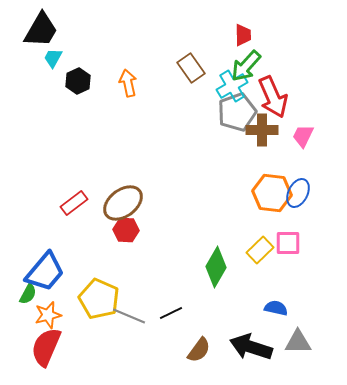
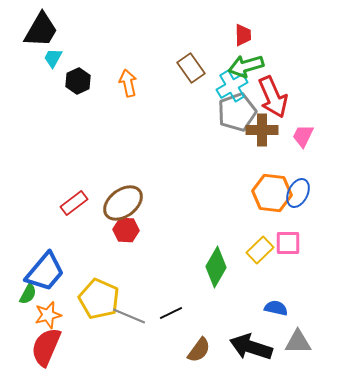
green arrow: rotated 32 degrees clockwise
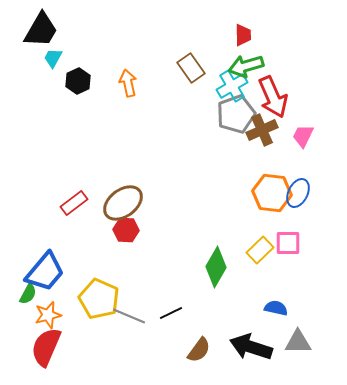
gray pentagon: moved 1 px left, 2 px down
brown cross: rotated 24 degrees counterclockwise
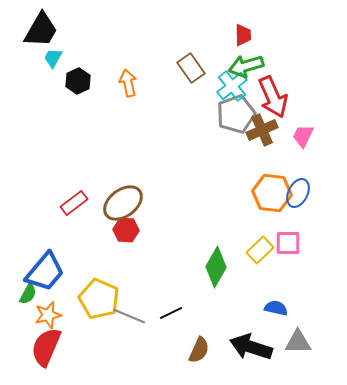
cyan cross: rotated 8 degrees counterclockwise
brown semicircle: rotated 12 degrees counterclockwise
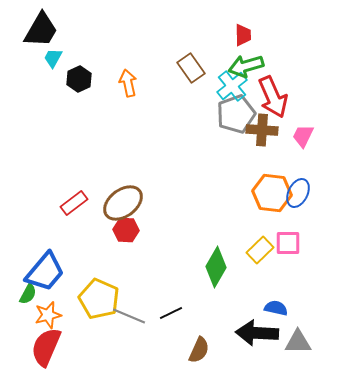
black hexagon: moved 1 px right, 2 px up
brown cross: rotated 28 degrees clockwise
black arrow: moved 6 px right, 14 px up; rotated 15 degrees counterclockwise
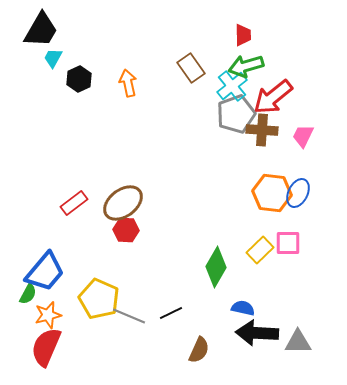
red arrow: rotated 75 degrees clockwise
blue semicircle: moved 33 px left
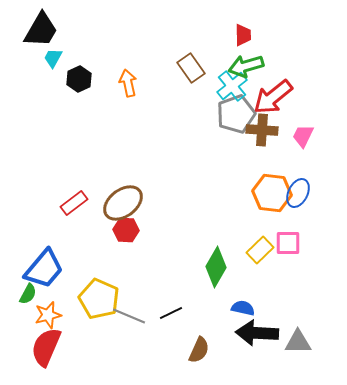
blue trapezoid: moved 1 px left, 3 px up
